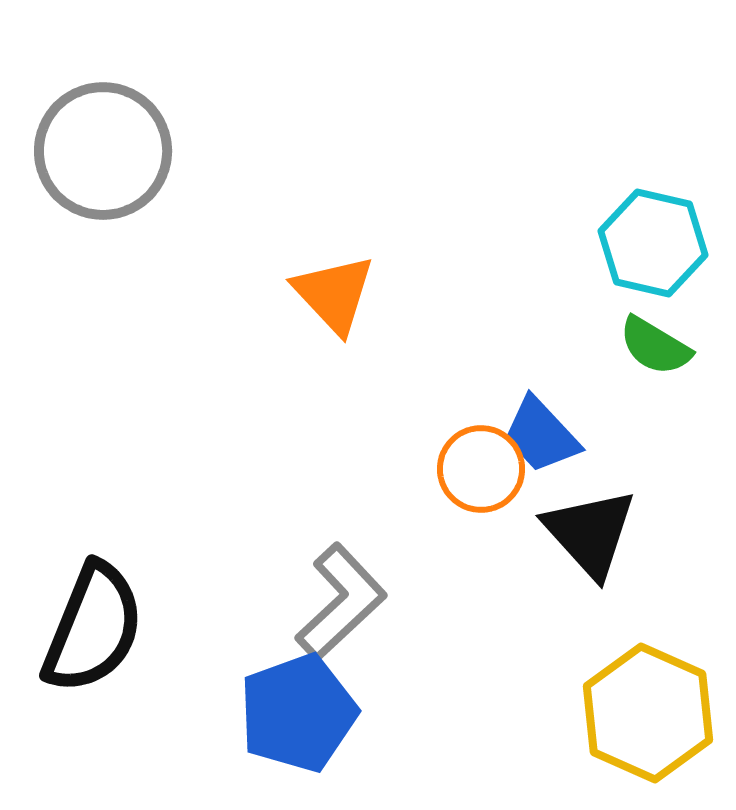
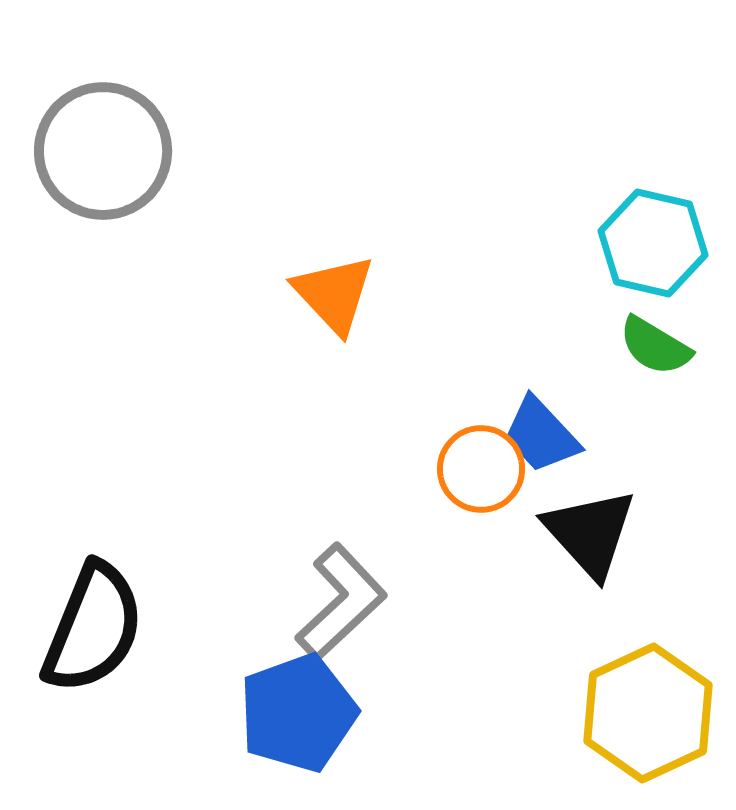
yellow hexagon: rotated 11 degrees clockwise
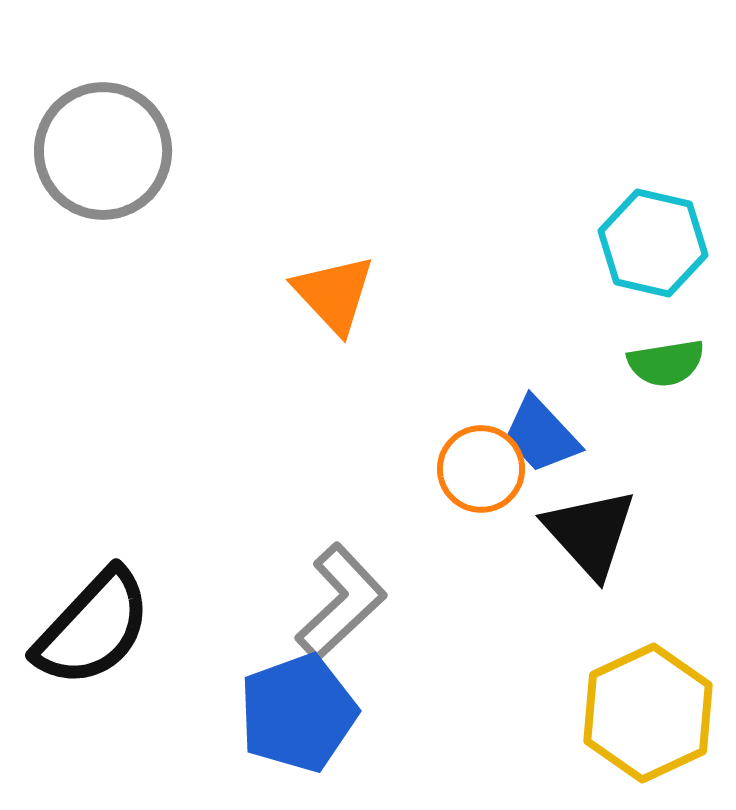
green semicircle: moved 11 px right, 17 px down; rotated 40 degrees counterclockwise
black semicircle: rotated 21 degrees clockwise
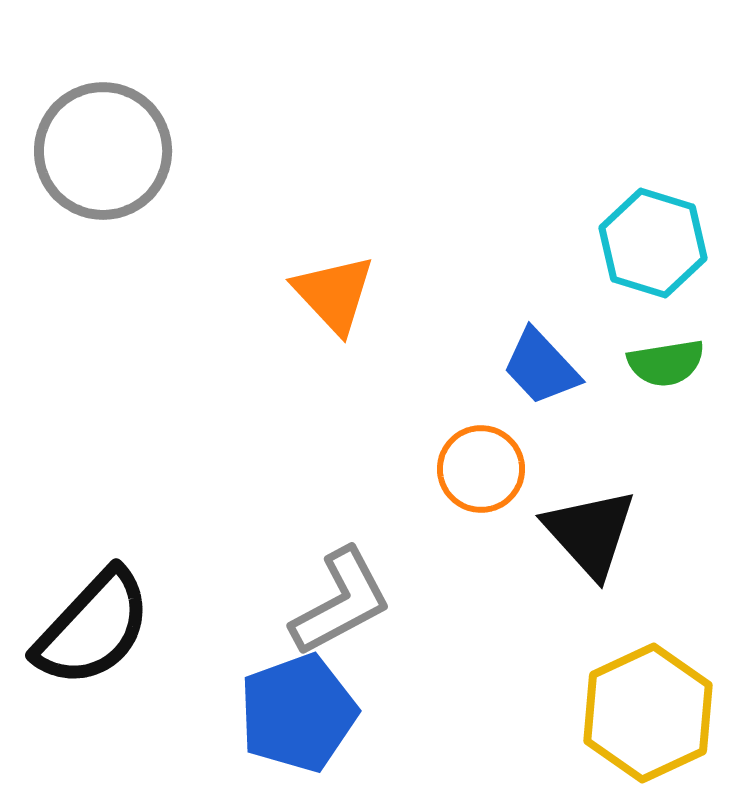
cyan hexagon: rotated 4 degrees clockwise
blue trapezoid: moved 68 px up
gray L-shape: rotated 15 degrees clockwise
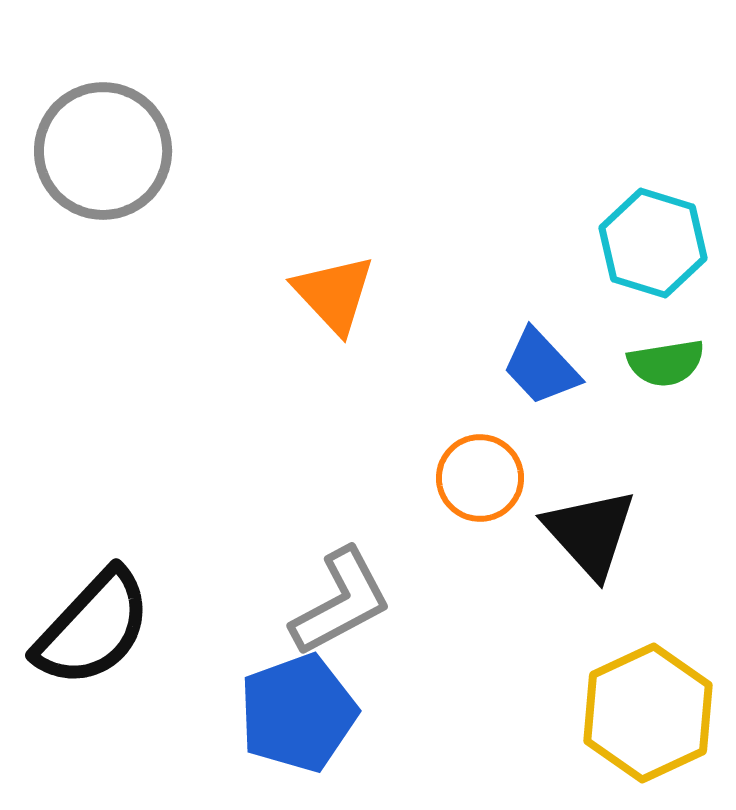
orange circle: moved 1 px left, 9 px down
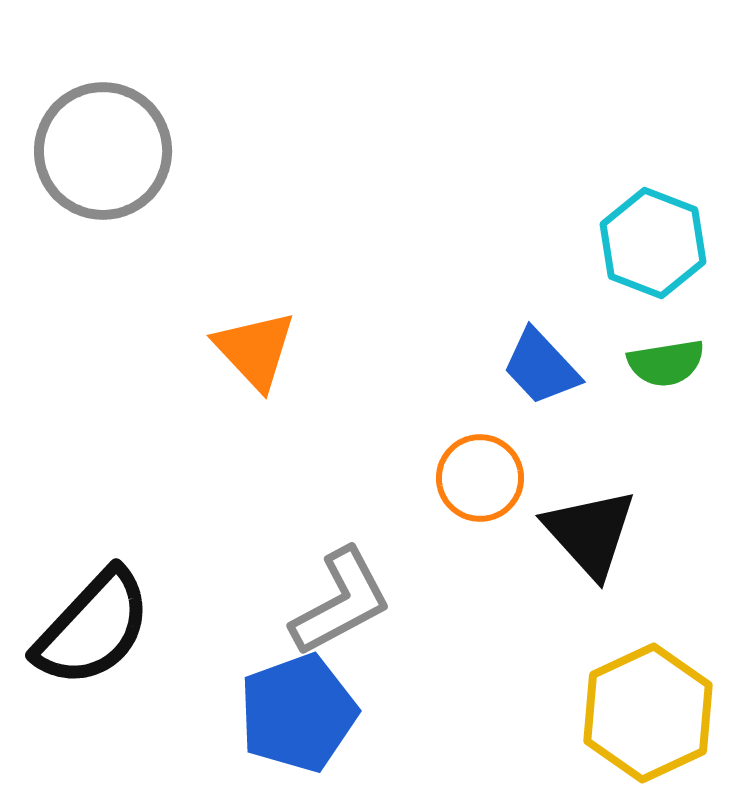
cyan hexagon: rotated 4 degrees clockwise
orange triangle: moved 79 px left, 56 px down
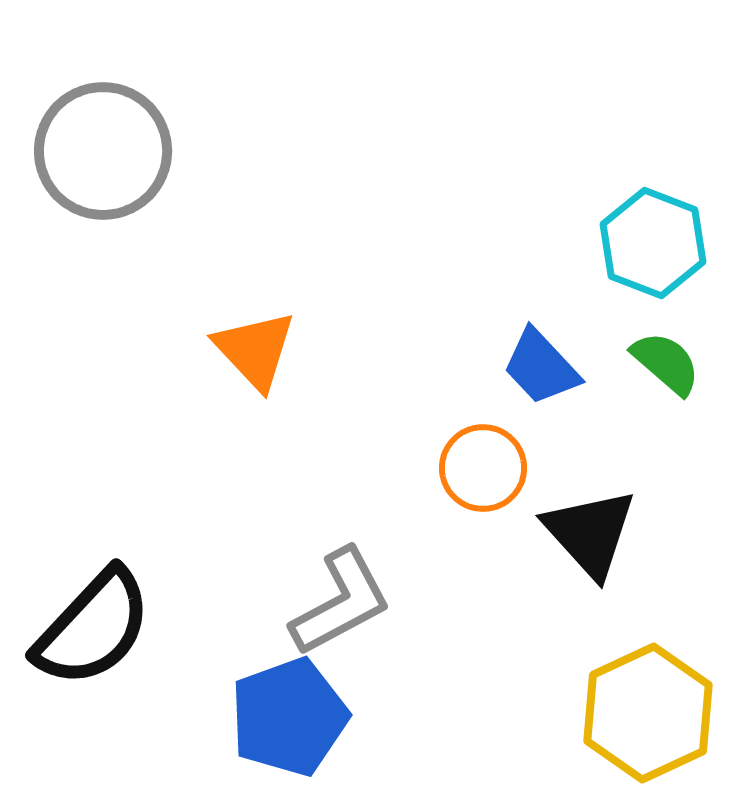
green semicircle: rotated 130 degrees counterclockwise
orange circle: moved 3 px right, 10 px up
blue pentagon: moved 9 px left, 4 px down
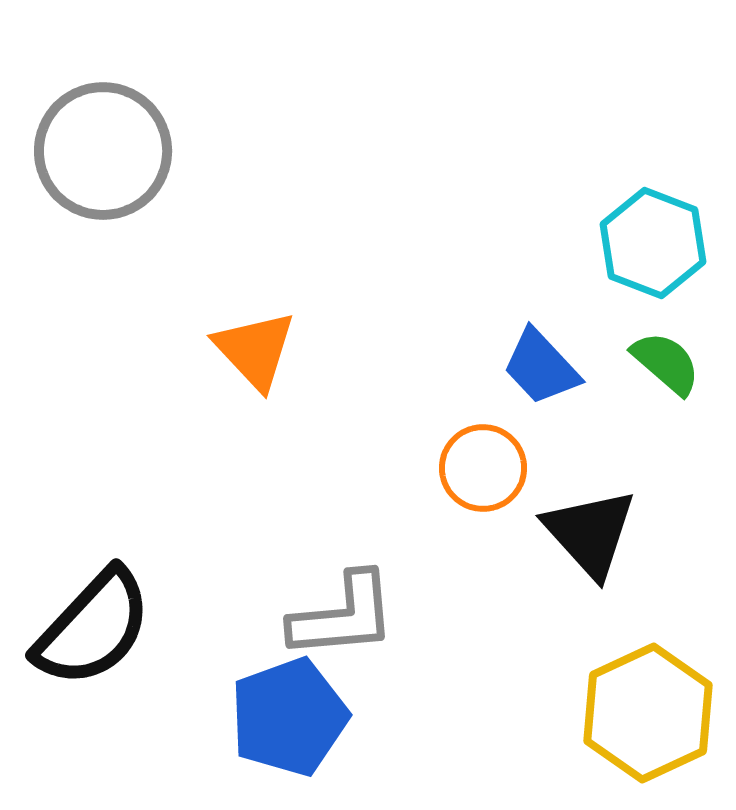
gray L-shape: moved 2 px right, 14 px down; rotated 23 degrees clockwise
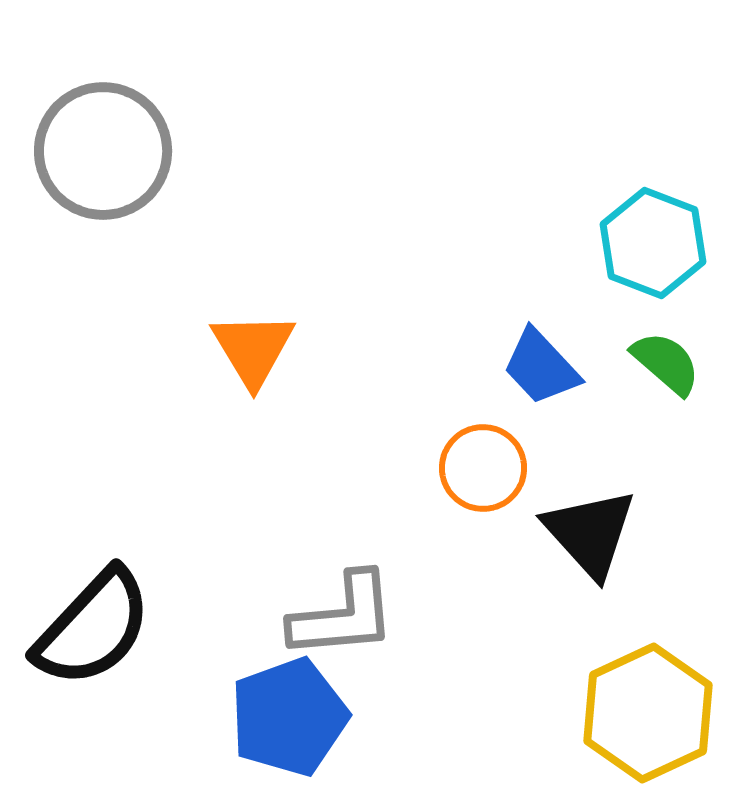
orange triangle: moved 2 px left, 1 px up; rotated 12 degrees clockwise
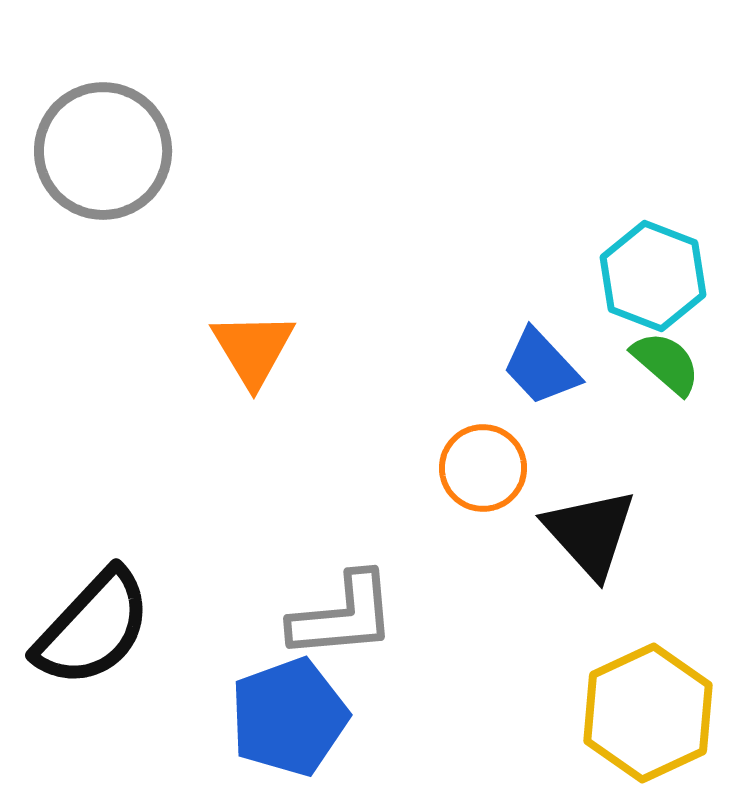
cyan hexagon: moved 33 px down
